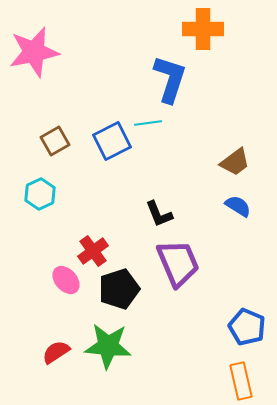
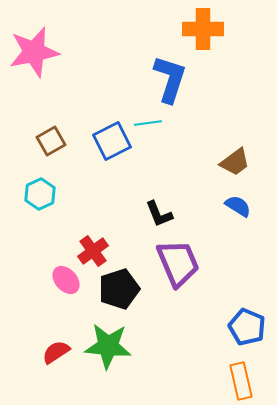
brown square: moved 4 px left
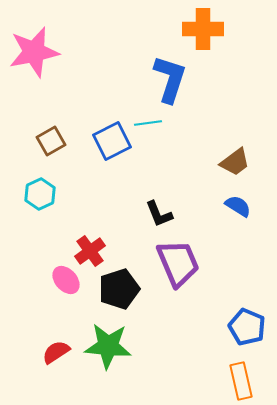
red cross: moved 3 px left
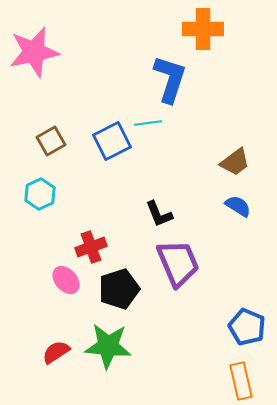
red cross: moved 1 px right, 4 px up; rotated 16 degrees clockwise
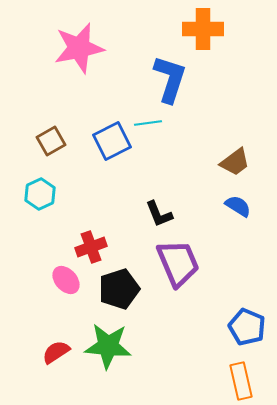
pink star: moved 45 px right, 4 px up
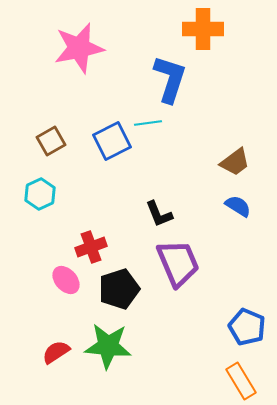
orange rectangle: rotated 18 degrees counterclockwise
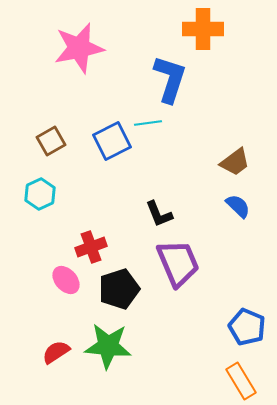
blue semicircle: rotated 12 degrees clockwise
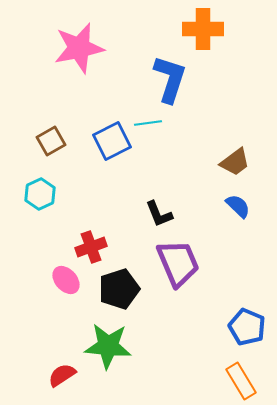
red semicircle: moved 6 px right, 23 px down
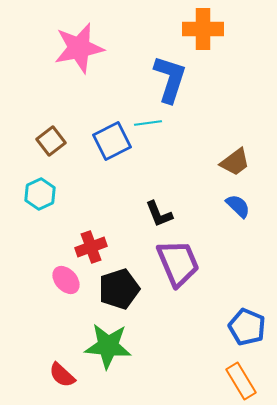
brown square: rotated 8 degrees counterclockwise
red semicircle: rotated 104 degrees counterclockwise
